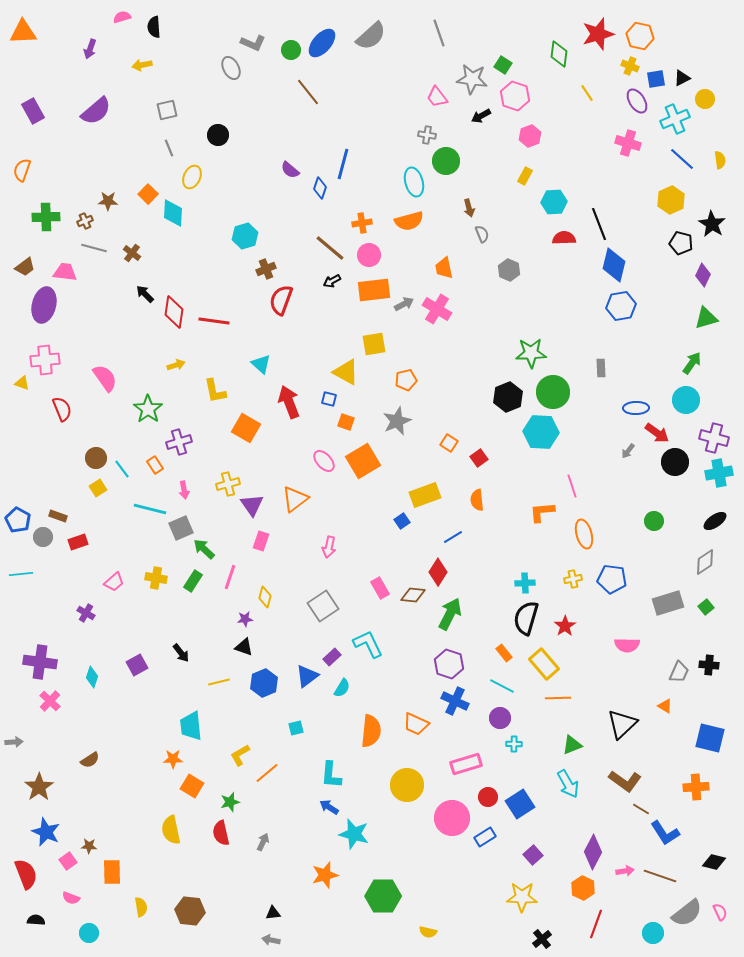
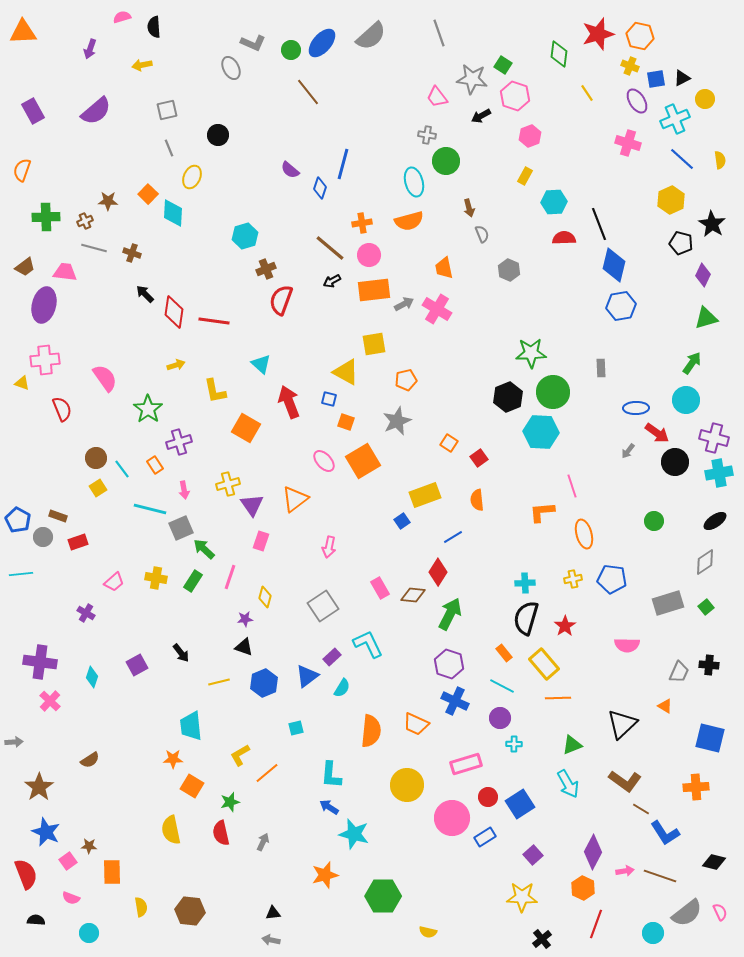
brown cross at (132, 253): rotated 18 degrees counterclockwise
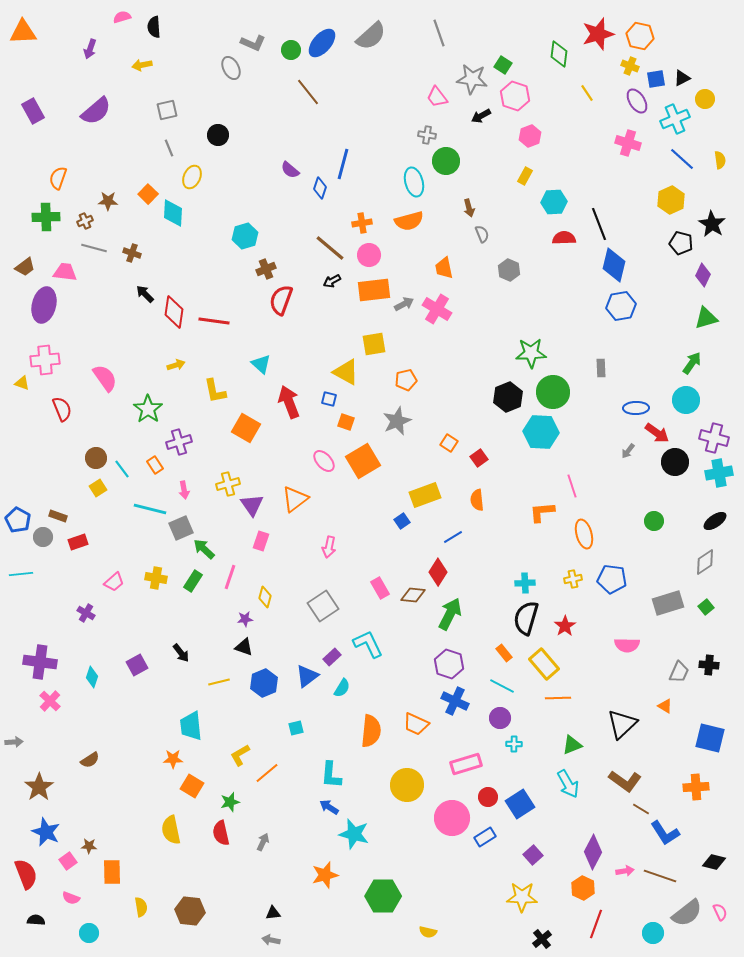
orange semicircle at (22, 170): moved 36 px right, 8 px down
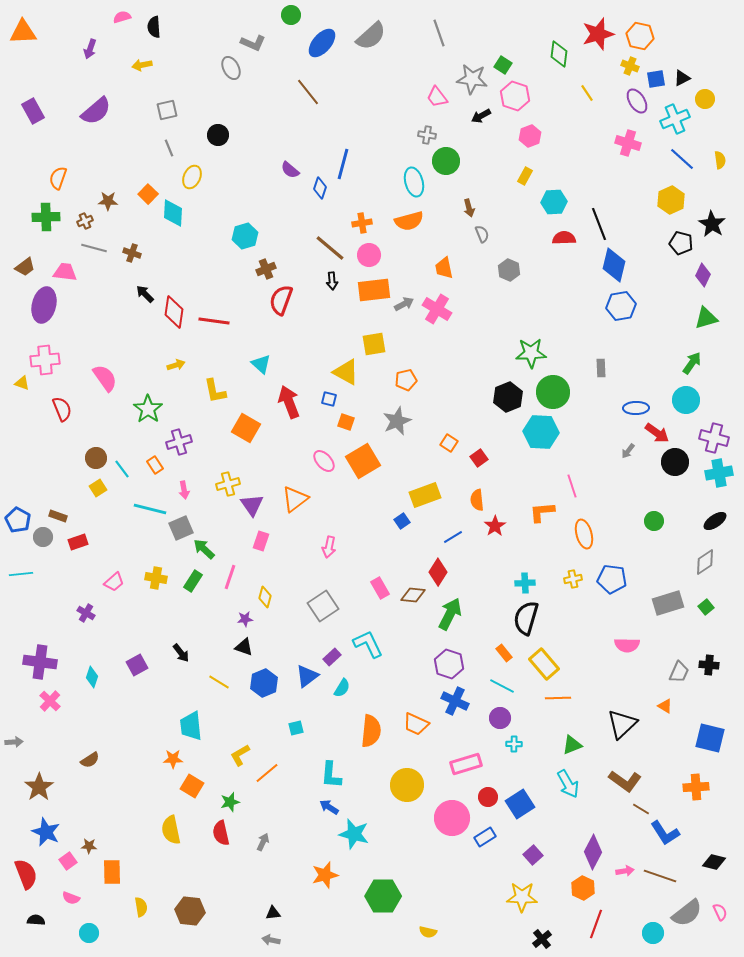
green circle at (291, 50): moved 35 px up
black arrow at (332, 281): rotated 66 degrees counterclockwise
red star at (565, 626): moved 70 px left, 100 px up
yellow line at (219, 682): rotated 45 degrees clockwise
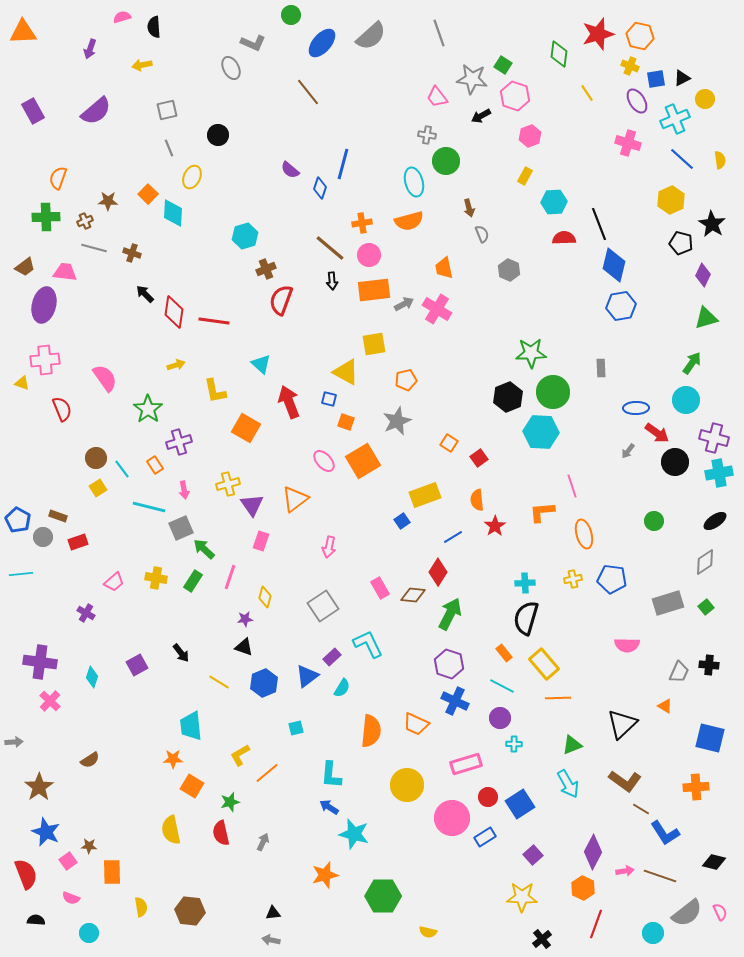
cyan line at (150, 509): moved 1 px left, 2 px up
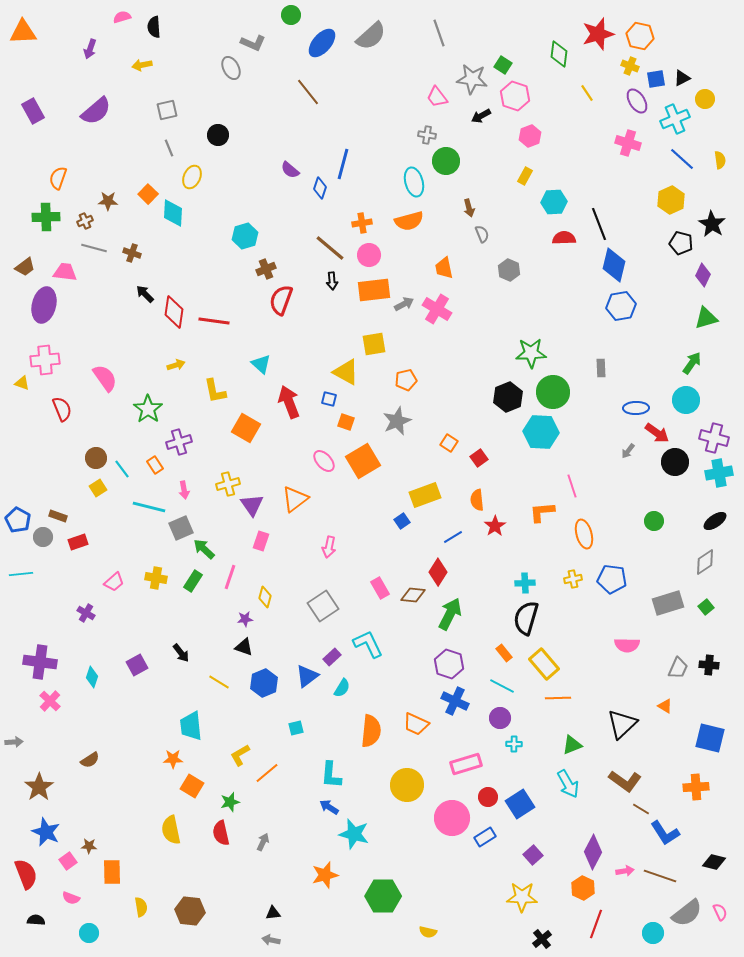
gray trapezoid at (679, 672): moved 1 px left, 4 px up
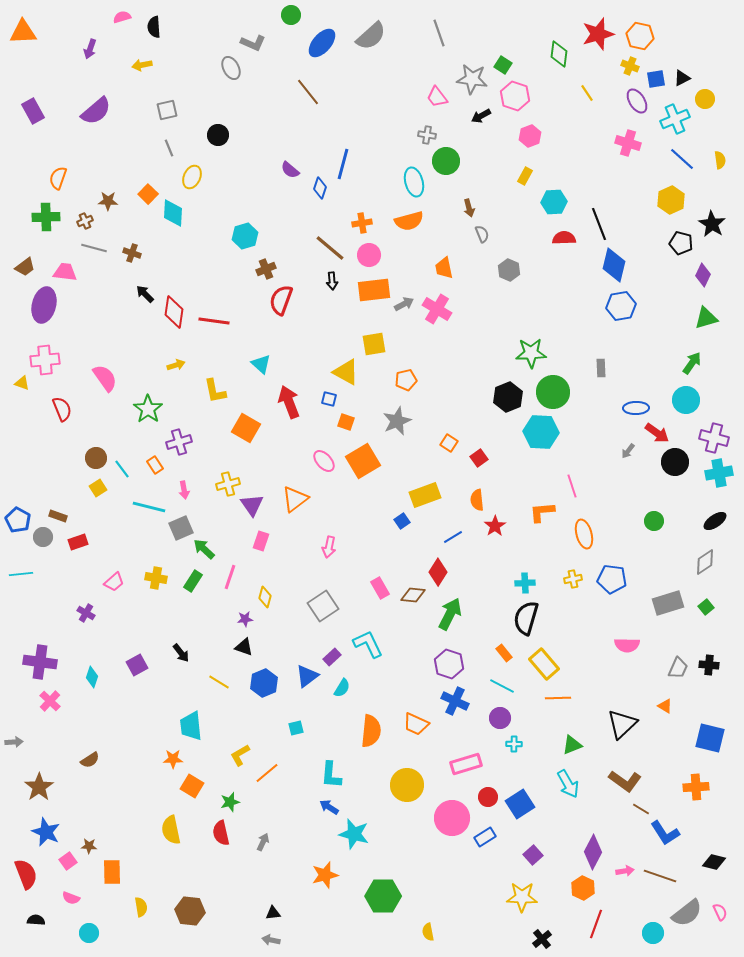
yellow semicircle at (428, 932): rotated 66 degrees clockwise
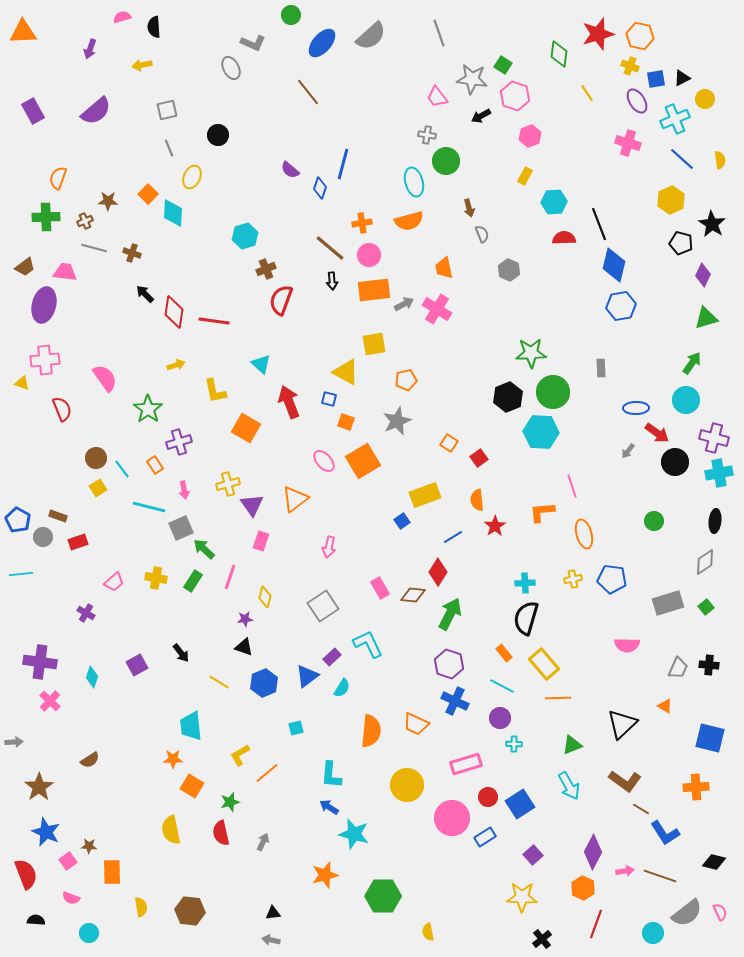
black ellipse at (715, 521): rotated 50 degrees counterclockwise
cyan arrow at (568, 784): moved 1 px right, 2 px down
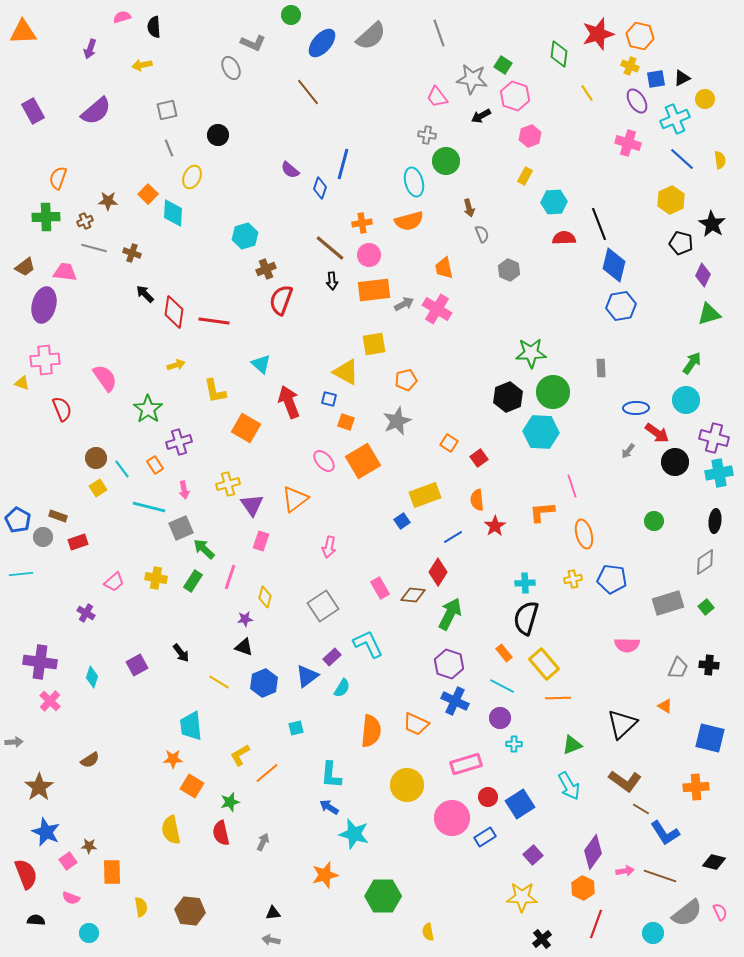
green triangle at (706, 318): moved 3 px right, 4 px up
purple diamond at (593, 852): rotated 8 degrees clockwise
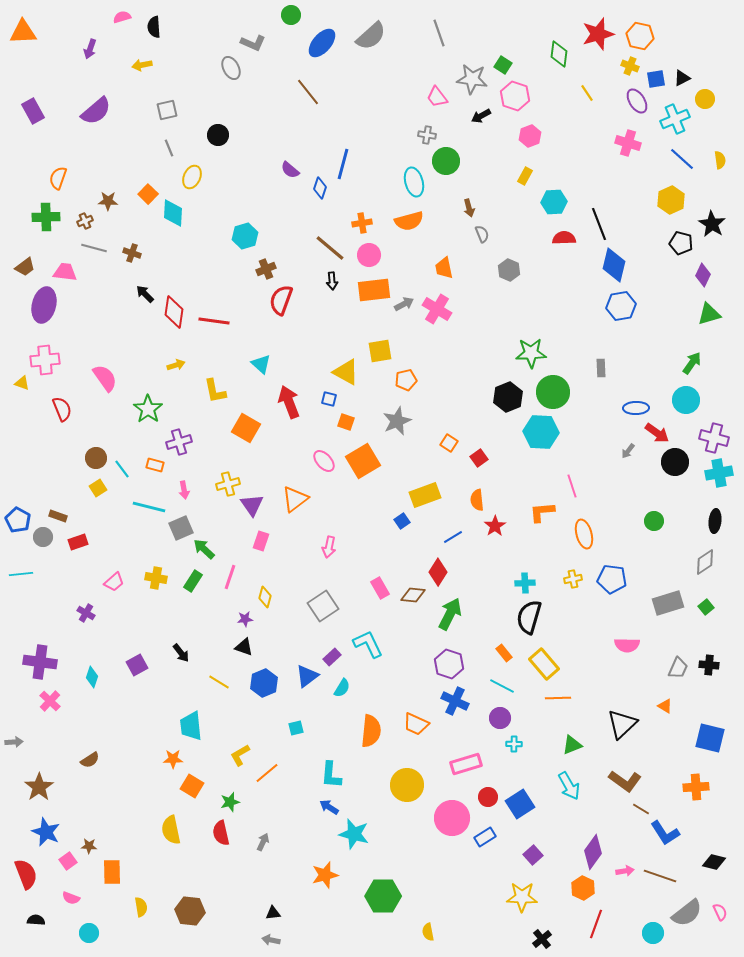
yellow square at (374, 344): moved 6 px right, 7 px down
orange rectangle at (155, 465): rotated 42 degrees counterclockwise
black semicircle at (526, 618): moved 3 px right, 1 px up
